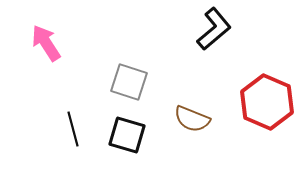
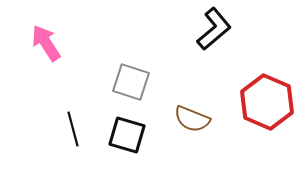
gray square: moved 2 px right
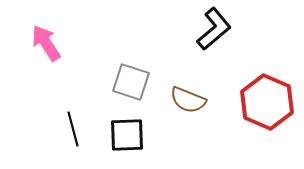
brown semicircle: moved 4 px left, 19 px up
black square: rotated 18 degrees counterclockwise
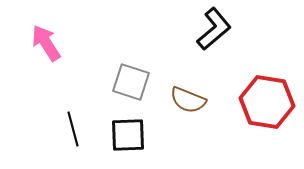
red hexagon: rotated 14 degrees counterclockwise
black square: moved 1 px right
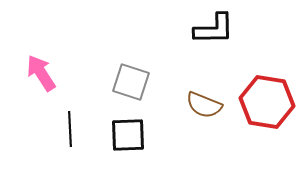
black L-shape: rotated 39 degrees clockwise
pink arrow: moved 5 px left, 30 px down
brown semicircle: moved 16 px right, 5 px down
black line: moved 3 px left; rotated 12 degrees clockwise
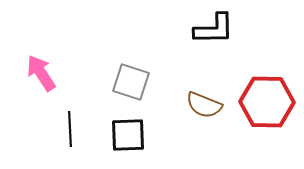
red hexagon: rotated 8 degrees counterclockwise
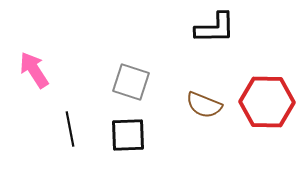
black L-shape: moved 1 px right, 1 px up
pink arrow: moved 7 px left, 3 px up
black line: rotated 8 degrees counterclockwise
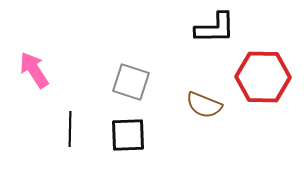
red hexagon: moved 4 px left, 25 px up
black line: rotated 12 degrees clockwise
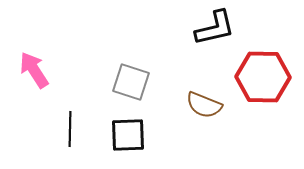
black L-shape: rotated 12 degrees counterclockwise
